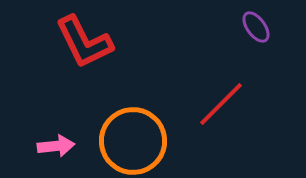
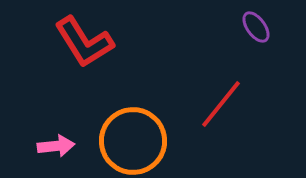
red L-shape: rotated 6 degrees counterclockwise
red line: rotated 6 degrees counterclockwise
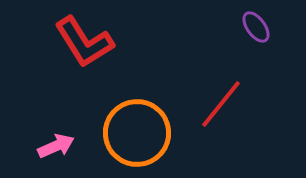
orange circle: moved 4 px right, 8 px up
pink arrow: rotated 18 degrees counterclockwise
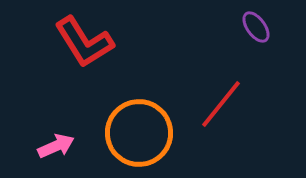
orange circle: moved 2 px right
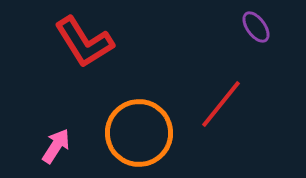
pink arrow: rotated 33 degrees counterclockwise
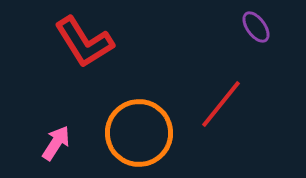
pink arrow: moved 3 px up
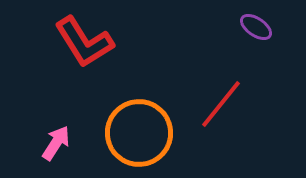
purple ellipse: rotated 20 degrees counterclockwise
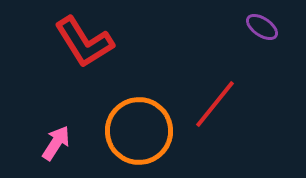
purple ellipse: moved 6 px right
red line: moved 6 px left
orange circle: moved 2 px up
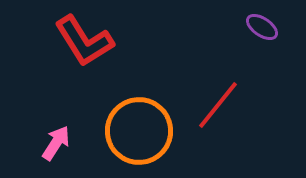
red L-shape: moved 1 px up
red line: moved 3 px right, 1 px down
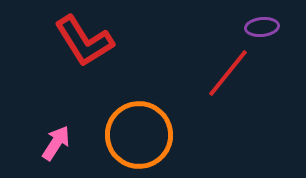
purple ellipse: rotated 40 degrees counterclockwise
red line: moved 10 px right, 32 px up
orange circle: moved 4 px down
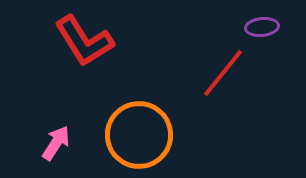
red line: moved 5 px left
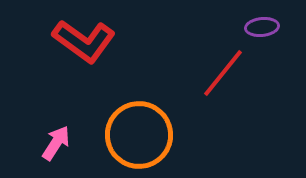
red L-shape: rotated 22 degrees counterclockwise
